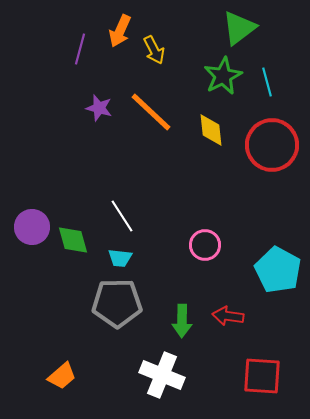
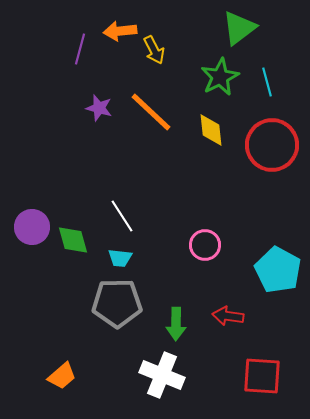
orange arrow: rotated 60 degrees clockwise
green star: moved 3 px left, 1 px down
green arrow: moved 6 px left, 3 px down
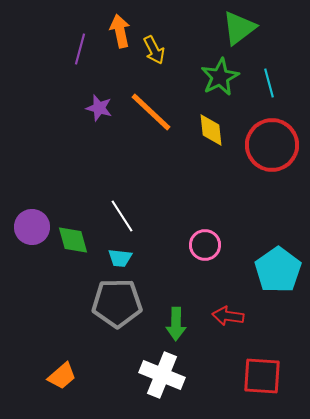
orange arrow: rotated 84 degrees clockwise
cyan line: moved 2 px right, 1 px down
cyan pentagon: rotated 9 degrees clockwise
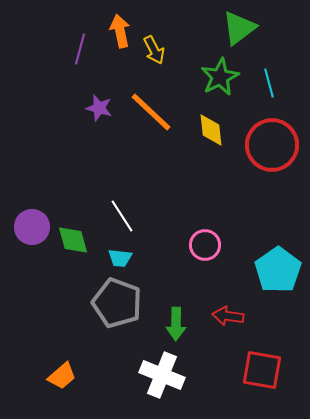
gray pentagon: rotated 21 degrees clockwise
red square: moved 6 px up; rotated 6 degrees clockwise
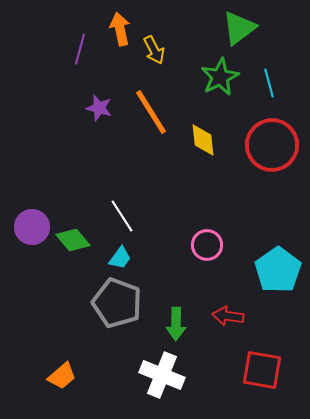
orange arrow: moved 2 px up
orange line: rotated 15 degrees clockwise
yellow diamond: moved 8 px left, 10 px down
green diamond: rotated 24 degrees counterclockwise
pink circle: moved 2 px right
cyan trapezoid: rotated 60 degrees counterclockwise
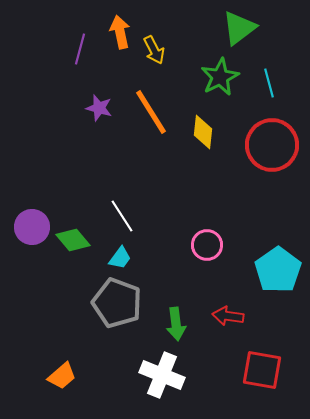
orange arrow: moved 3 px down
yellow diamond: moved 8 px up; rotated 12 degrees clockwise
green arrow: rotated 8 degrees counterclockwise
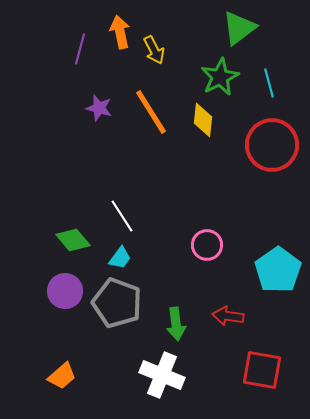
yellow diamond: moved 12 px up
purple circle: moved 33 px right, 64 px down
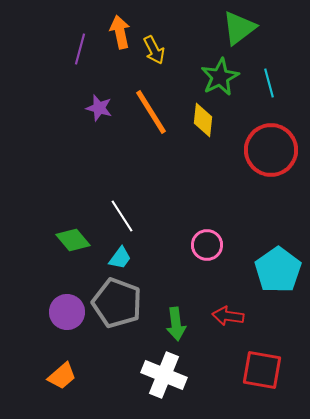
red circle: moved 1 px left, 5 px down
purple circle: moved 2 px right, 21 px down
white cross: moved 2 px right
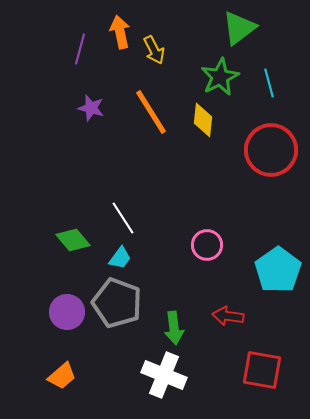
purple star: moved 8 px left
white line: moved 1 px right, 2 px down
green arrow: moved 2 px left, 4 px down
